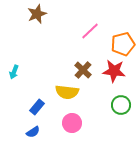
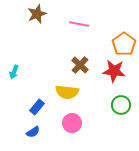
pink line: moved 11 px left, 7 px up; rotated 54 degrees clockwise
orange pentagon: moved 1 px right; rotated 20 degrees counterclockwise
brown cross: moved 3 px left, 5 px up
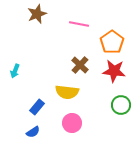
orange pentagon: moved 12 px left, 2 px up
cyan arrow: moved 1 px right, 1 px up
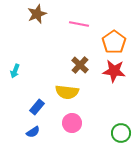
orange pentagon: moved 2 px right
green circle: moved 28 px down
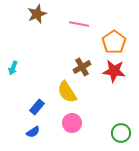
brown cross: moved 2 px right, 2 px down; rotated 18 degrees clockwise
cyan arrow: moved 2 px left, 3 px up
yellow semicircle: rotated 50 degrees clockwise
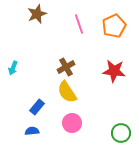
pink line: rotated 60 degrees clockwise
orange pentagon: moved 16 px up; rotated 10 degrees clockwise
brown cross: moved 16 px left
blue semicircle: moved 1 px left, 1 px up; rotated 152 degrees counterclockwise
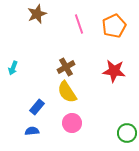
green circle: moved 6 px right
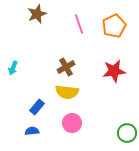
red star: rotated 15 degrees counterclockwise
yellow semicircle: rotated 50 degrees counterclockwise
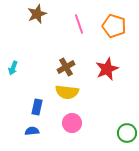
orange pentagon: rotated 30 degrees counterclockwise
red star: moved 7 px left, 2 px up; rotated 15 degrees counterclockwise
blue rectangle: rotated 28 degrees counterclockwise
